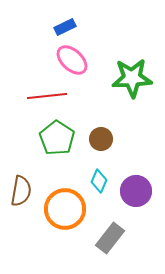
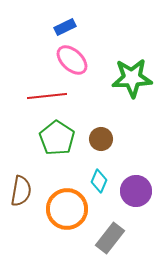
orange circle: moved 2 px right
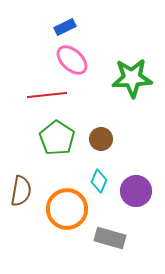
red line: moved 1 px up
gray rectangle: rotated 68 degrees clockwise
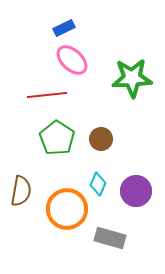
blue rectangle: moved 1 px left, 1 px down
cyan diamond: moved 1 px left, 3 px down
